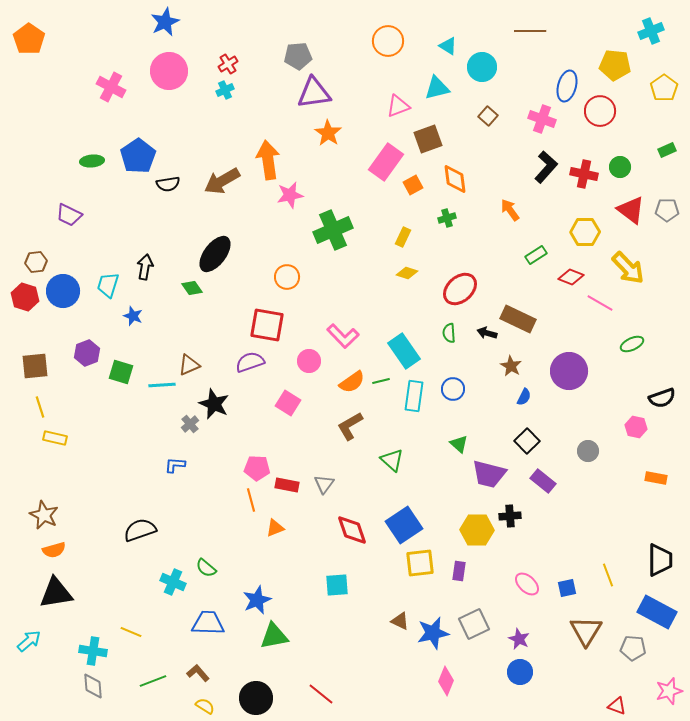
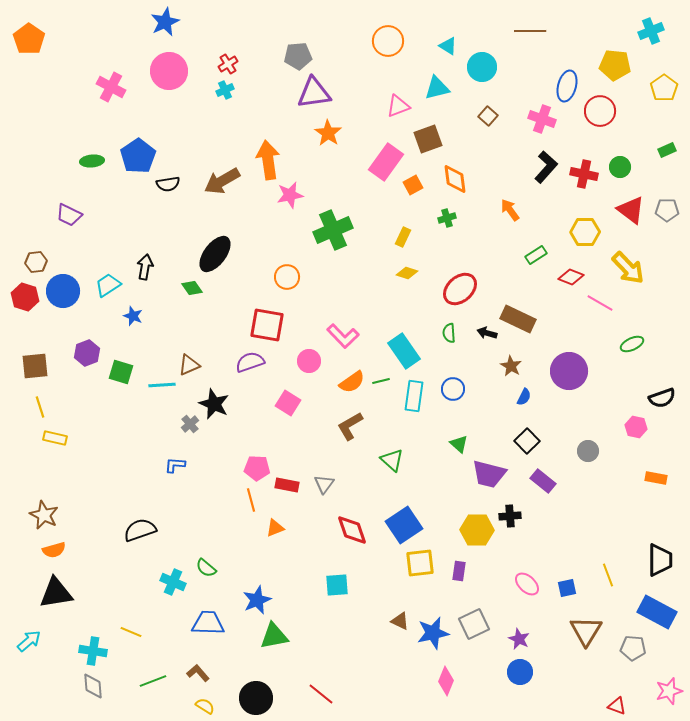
cyan trapezoid at (108, 285): rotated 40 degrees clockwise
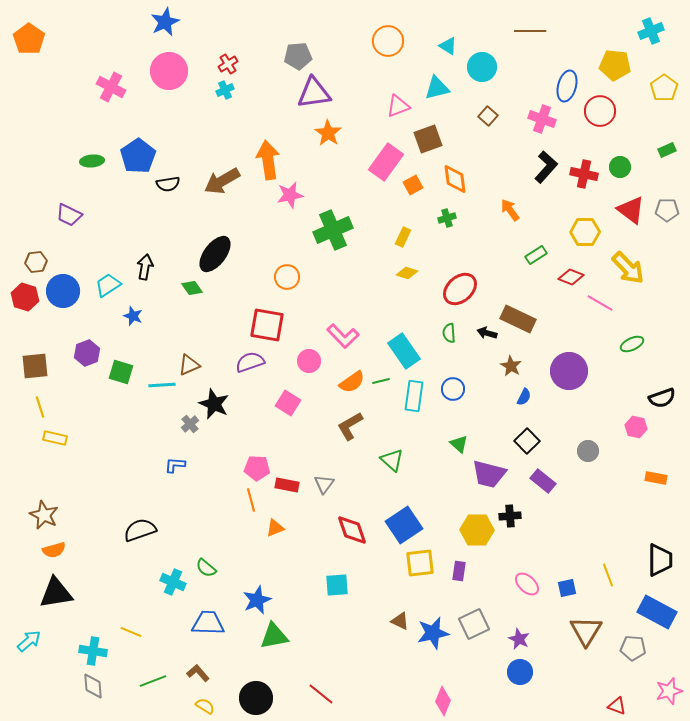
pink diamond at (446, 681): moved 3 px left, 20 px down
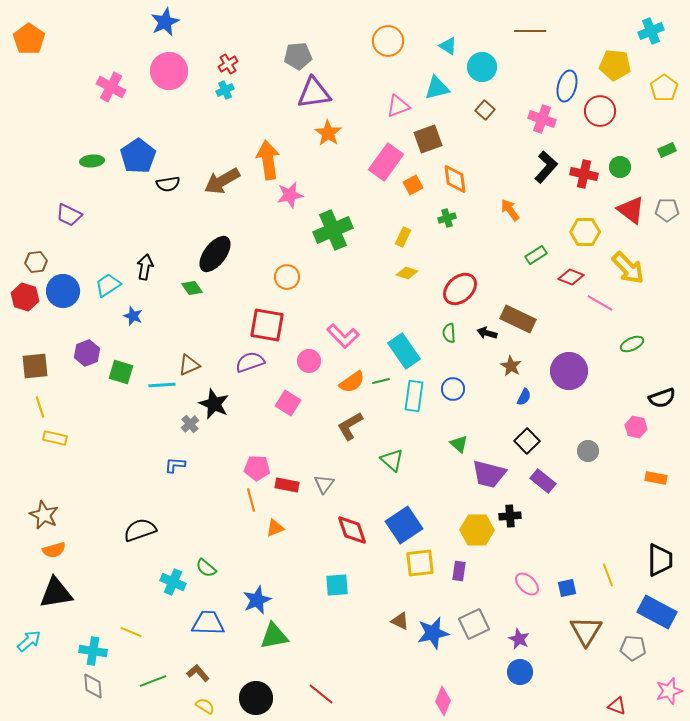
brown square at (488, 116): moved 3 px left, 6 px up
